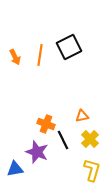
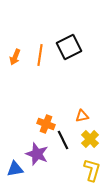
orange arrow: rotated 49 degrees clockwise
purple star: moved 2 px down
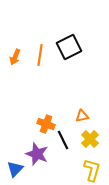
blue triangle: rotated 36 degrees counterclockwise
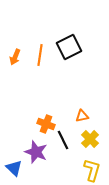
purple star: moved 1 px left, 2 px up
blue triangle: moved 1 px left, 1 px up; rotated 30 degrees counterclockwise
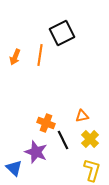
black square: moved 7 px left, 14 px up
orange cross: moved 1 px up
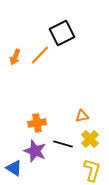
orange line: rotated 35 degrees clockwise
orange cross: moved 9 px left; rotated 30 degrees counterclockwise
black line: moved 4 px down; rotated 48 degrees counterclockwise
purple star: moved 1 px left, 1 px up
blue triangle: rotated 12 degrees counterclockwise
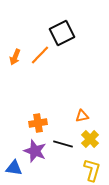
orange cross: moved 1 px right
blue triangle: rotated 24 degrees counterclockwise
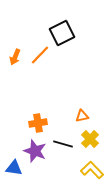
yellow L-shape: rotated 60 degrees counterclockwise
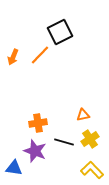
black square: moved 2 px left, 1 px up
orange arrow: moved 2 px left
orange triangle: moved 1 px right, 1 px up
yellow cross: rotated 12 degrees clockwise
black line: moved 1 px right, 2 px up
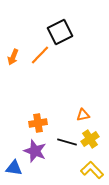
black line: moved 3 px right
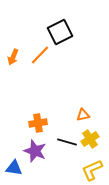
yellow L-shape: rotated 70 degrees counterclockwise
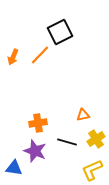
yellow cross: moved 6 px right
